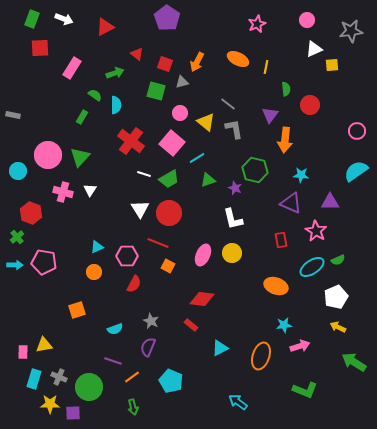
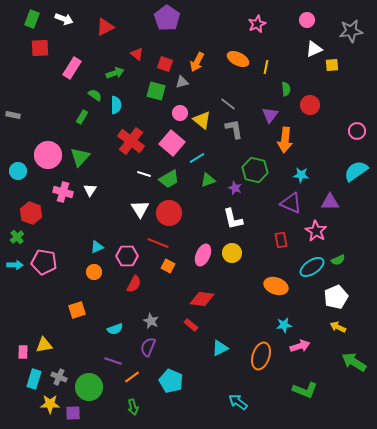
yellow triangle at (206, 122): moved 4 px left, 2 px up
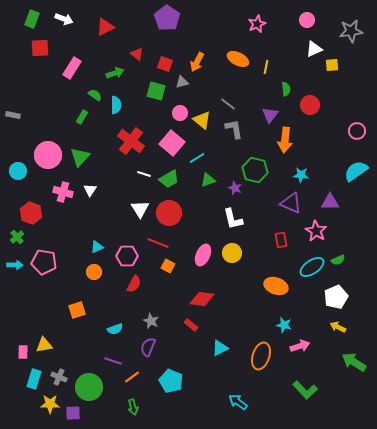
cyan star at (284, 325): rotated 21 degrees clockwise
green L-shape at (305, 390): rotated 25 degrees clockwise
